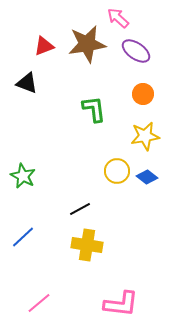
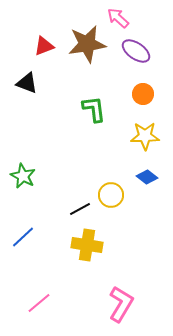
yellow star: rotated 8 degrees clockwise
yellow circle: moved 6 px left, 24 px down
pink L-shape: rotated 66 degrees counterclockwise
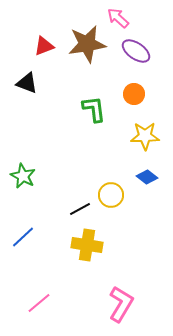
orange circle: moved 9 px left
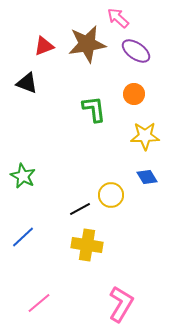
blue diamond: rotated 20 degrees clockwise
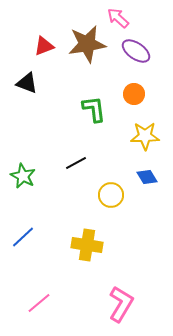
black line: moved 4 px left, 46 px up
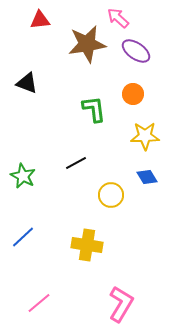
red triangle: moved 4 px left, 26 px up; rotated 15 degrees clockwise
orange circle: moved 1 px left
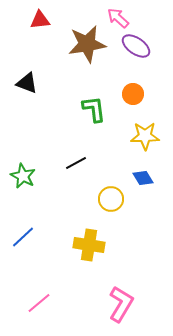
purple ellipse: moved 5 px up
blue diamond: moved 4 px left, 1 px down
yellow circle: moved 4 px down
yellow cross: moved 2 px right
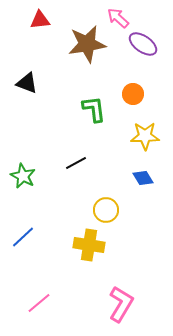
purple ellipse: moved 7 px right, 2 px up
yellow circle: moved 5 px left, 11 px down
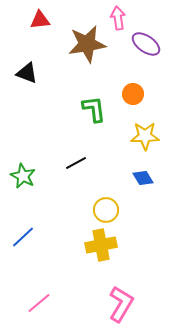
pink arrow: rotated 40 degrees clockwise
purple ellipse: moved 3 px right
black triangle: moved 10 px up
yellow cross: moved 12 px right; rotated 20 degrees counterclockwise
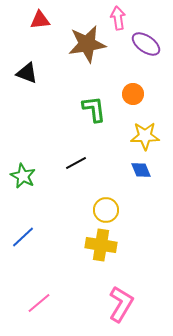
blue diamond: moved 2 px left, 8 px up; rotated 10 degrees clockwise
yellow cross: rotated 20 degrees clockwise
